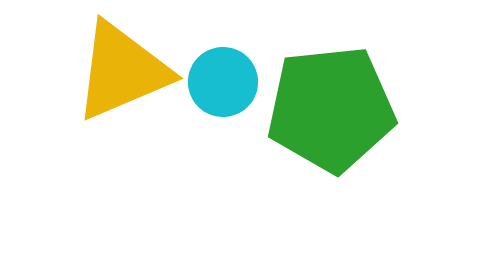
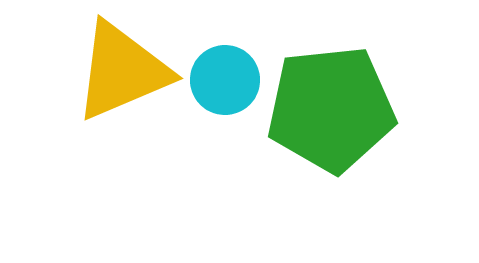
cyan circle: moved 2 px right, 2 px up
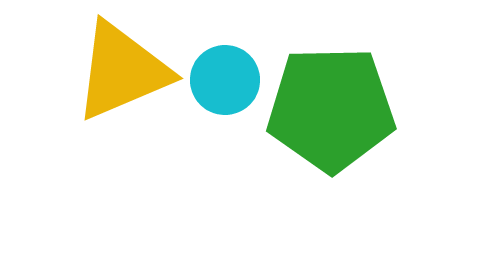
green pentagon: rotated 5 degrees clockwise
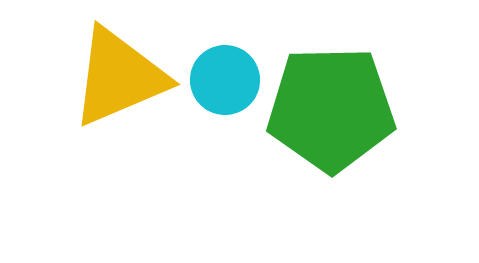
yellow triangle: moved 3 px left, 6 px down
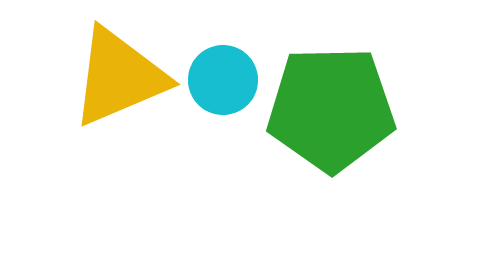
cyan circle: moved 2 px left
